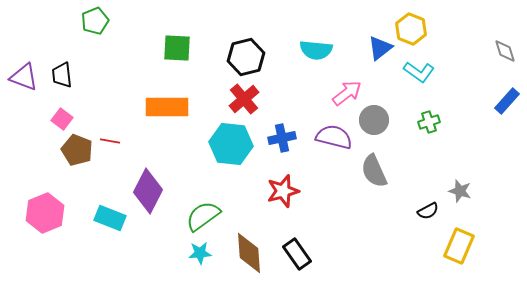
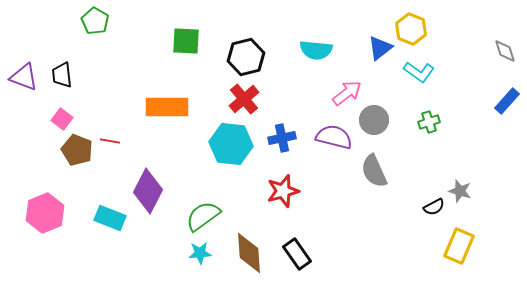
green pentagon: rotated 20 degrees counterclockwise
green square: moved 9 px right, 7 px up
black semicircle: moved 6 px right, 4 px up
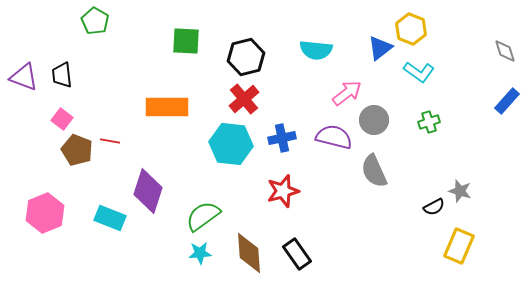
purple diamond: rotated 9 degrees counterclockwise
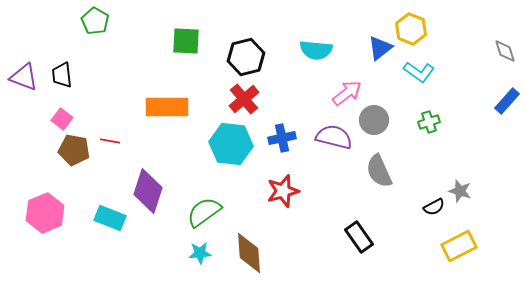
brown pentagon: moved 3 px left; rotated 12 degrees counterclockwise
gray semicircle: moved 5 px right
green semicircle: moved 1 px right, 4 px up
yellow rectangle: rotated 40 degrees clockwise
black rectangle: moved 62 px right, 17 px up
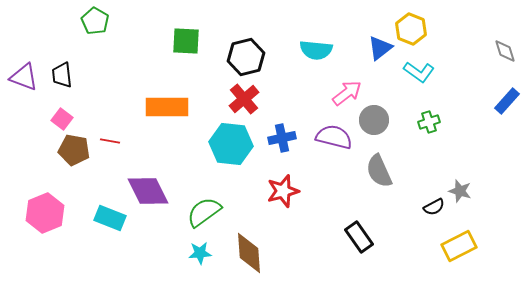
purple diamond: rotated 45 degrees counterclockwise
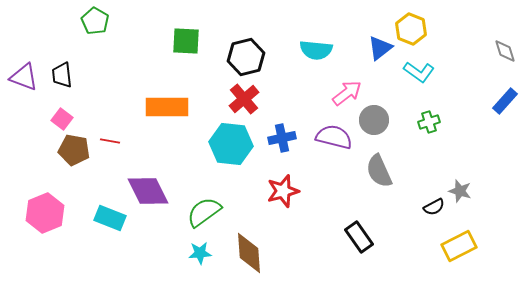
blue rectangle: moved 2 px left
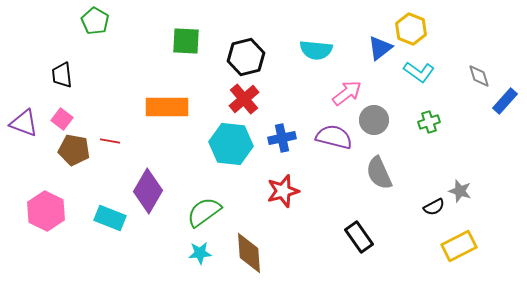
gray diamond: moved 26 px left, 25 px down
purple triangle: moved 46 px down
gray semicircle: moved 2 px down
purple diamond: rotated 57 degrees clockwise
pink hexagon: moved 1 px right, 2 px up; rotated 12 degrees counterclockwise
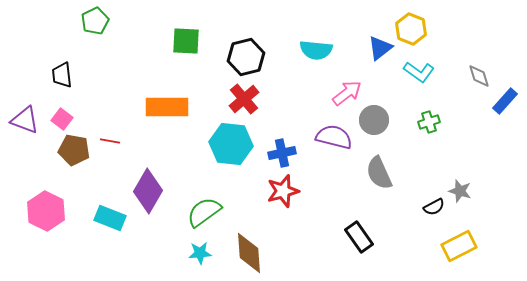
green pentagon: rotated 16 degrees clockwise
purple triangle: moved 1 px right, 3 px up
blue cross: moved 15 px down
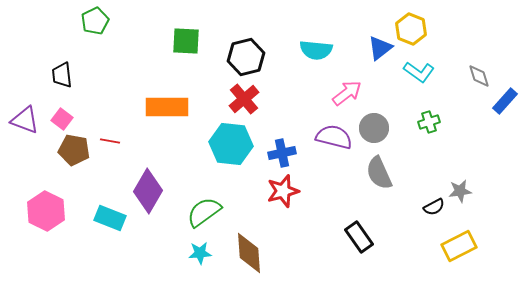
gray circle: moved 8 px down
gray star: rotated 25 degrees counterclockwise
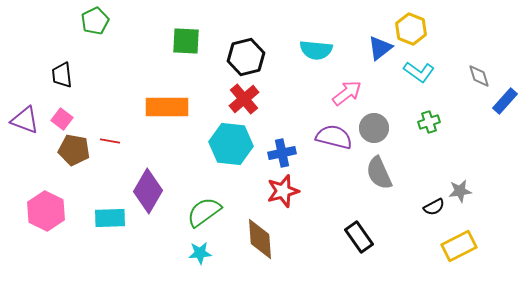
cyan rectangle: rotated 24 degrees counterclockwise
brown diamond: moved 11 px right, 14 px up
